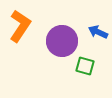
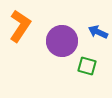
green square: moved 2 px right
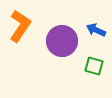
blue arrow: moved 2 px left, 2 px up
green square: moved 7 px right
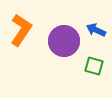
orange L-shape: moved 1 px right, 4 px down
purple circle: moved 2 px right
